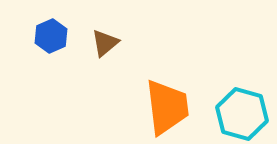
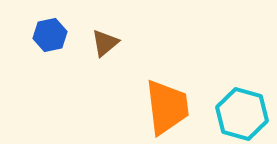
blue hexagon: moved 1 px left, 1 px up; rotated 12 degrees clockwise
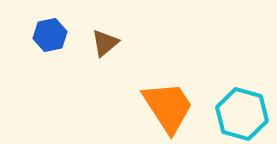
orange trapezoid: moved 1 px right; rotated 26 degrees counterclockwise
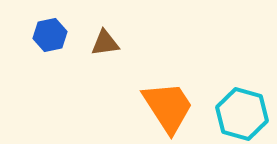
brown triangle: rotated 32 degrees clockwise
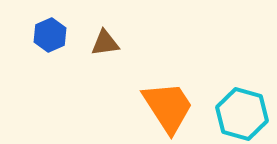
blue hexagon: rotated 12 degrees counterclockwise
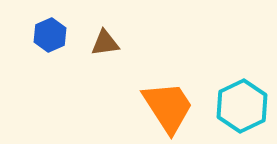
cyan hexagon: moved 8 px up; rotated 18 degrees clockwise
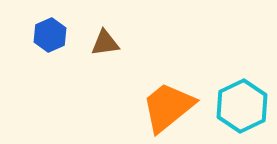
orange trapezoid: rotated 96 degrees counterclockwise
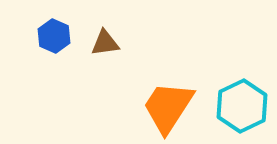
blue hexagon: moved 4 px right, 1 px down; rotated 12 degrees counterclockwise
orange trapezoid: rotated 18 degrees counterclockwise
